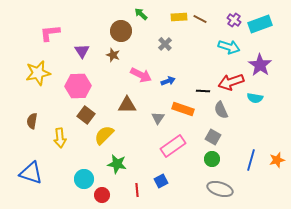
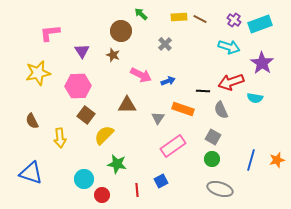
purple star: moved 2 px right, 2 px up
brown semicircle: rotated 35 degrees counterclockwise
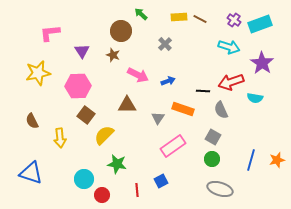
pink arrow: moved 3 px left
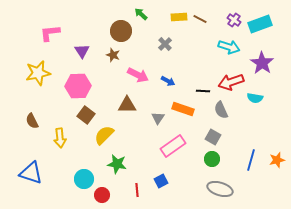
blue arrow: rotated 48 degrees clockwise
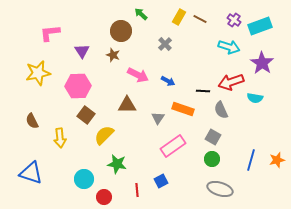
yellow rectangle: rotated 56 degrees counterclockwise
cyan rectangle: moved 2 px down
red circle: moved 2 px right, 2 px down
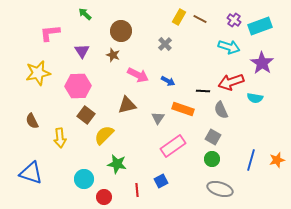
green arrow: moved 56 px left
brown triangle: rotated 12 degrees counterclockwise
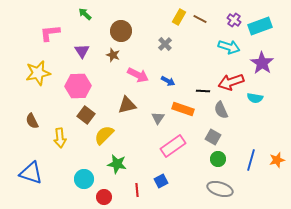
green circle: moved 6 px right
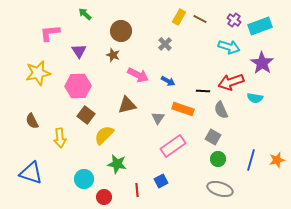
purple triangle: moved 3 px left
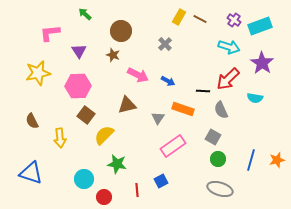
red arrow: moved 3 px left, 3 px up; rotated 25 degrees counterclockwise
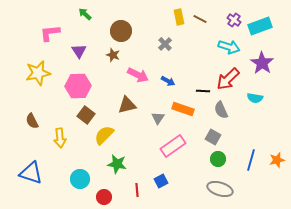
yellow rectangle: rotated 42 degrees counterclockwise
cyan circle: moved 4 px left
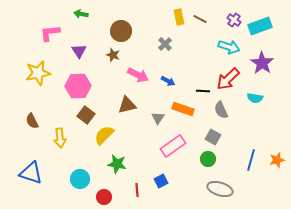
green arrow: moved 4 px left; rotated 32 degrees counterclockwise
green circle: moved 10 px left
